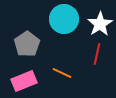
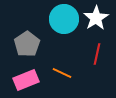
white star: moved 4 px left, 6 px up
pink rectangle: moved 2 px right, 1 px up
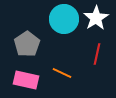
pink rectangle: rotated 35 degrees clockwise
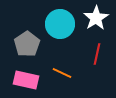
cyan circle: moved 4 px left, 5 px down
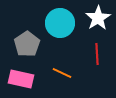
white star: moved 2 px right
cyan circle: moved 1 px up
red line: rotated 15 degrees counterclockwise
pink rectangle: moved 5 px left, 1 px up
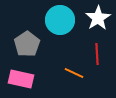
cyan circle: moved 3 px up
orange line: moved 12 px right
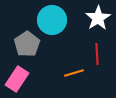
cyan circle: moved 8 px left
orange line: rotated 42 degrees counterclockwise
pink rectangle: moved 4 px left; rotated 70 degrees counterclockwise
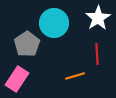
cyan circle: moved 2 px right, 3 px down
orange line: moved 1 px right, 3 px down
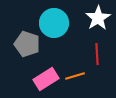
gray pentagon: rotated 20 degrees counterclockwise
pink rectangle: moved 29 px right; rotated 25 degrees clockwise
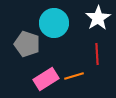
orange line: moved 1 px left
